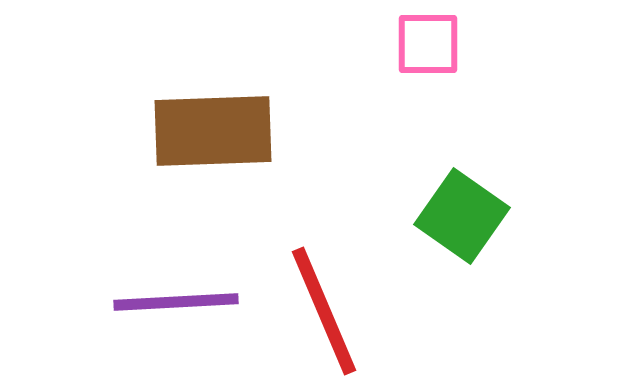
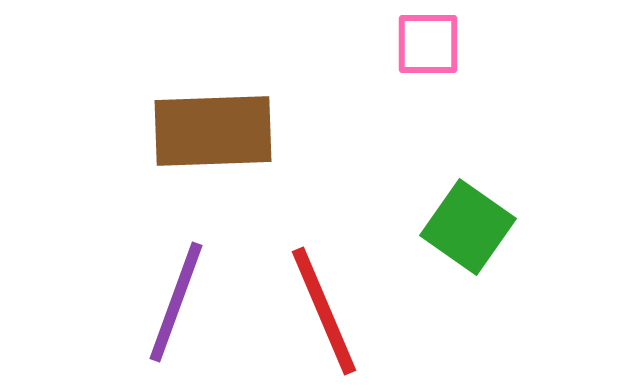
green square: moved 6 px right, 11 px down
purple line: rotated 67 degrees counterclockwise
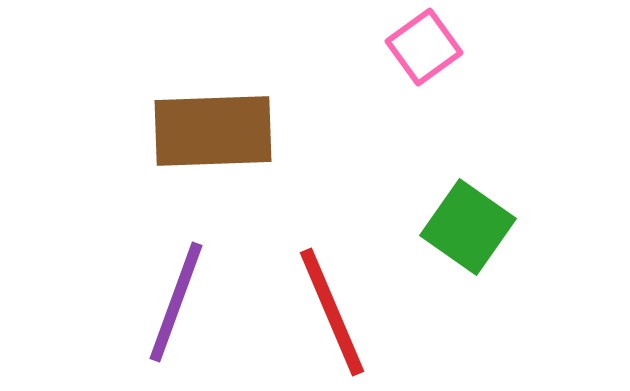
pink square: moved 4 px left, 3 px down; rotated 36 degrees counterclockwise
red line: moved 8 px right, 1 px down
